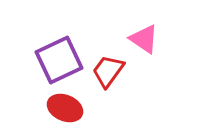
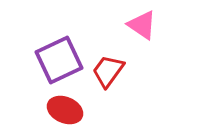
pink triangle: moved 2 px left, 14 px up
red ellipse: moved 2 px down
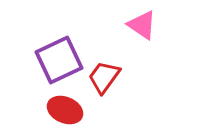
red trapezoid: moved 4 px left, 6 px down
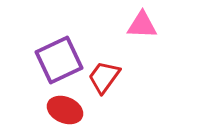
pink triangle: rotated 32 degrees counterclockwise
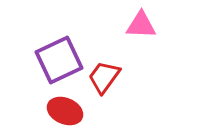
pink triangle: moved 1 px left
red ellipse: moved 1 px down
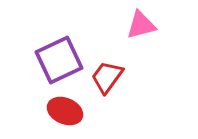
pink triangle: rotated 16 degrees counterclockwise
red trapezoid: moved 3 px right
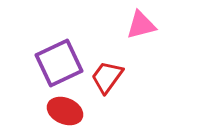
purple square: moved 3 px down
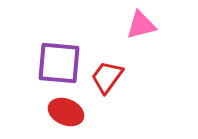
purple square: rotated 30 degrees clockwise
red ellipse: moved 1 px right, 1 px down
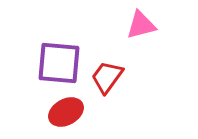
red ellipse: rotated 52 degrees counterclockwise
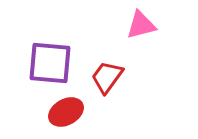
purple square: moved 9 px left
